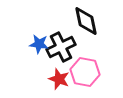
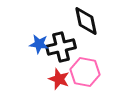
black cross: rotated 12 degrees clockwise
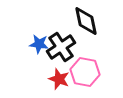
black cross: rotated 20 degrees counterclockwise
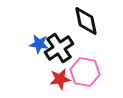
black cross: moved 2 px left, 1 px down
red star: moved 1 px right; rotated 30 degrees counterclockwise
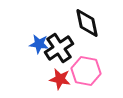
black diamond: moved 1 px right, 2 px down
pink hexagon: moved 1 px right, 1 px up
red star: rotated 20 degrees clockwise
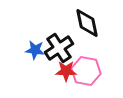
blue star: moved 4 px left, 6 px down
red star: moved 6 px right, 8 px up; rotated 10 degrees counterclockwise
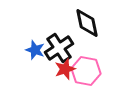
blue star: rotated 12 degrees clockwise
red star: moved 1 px left, 2 px up; rotated 20 degrees counterclockwise
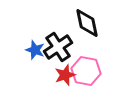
black cross: moved 1 px left, 1 px up
red star: moved 6 px down
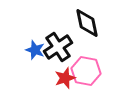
red star: moved 3 px down
